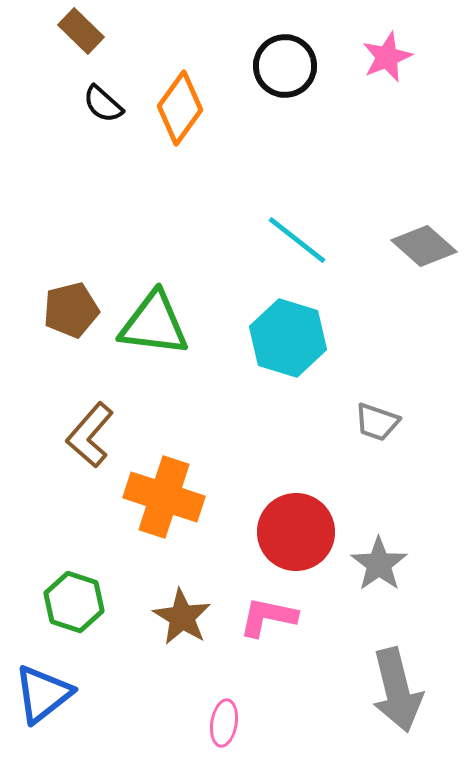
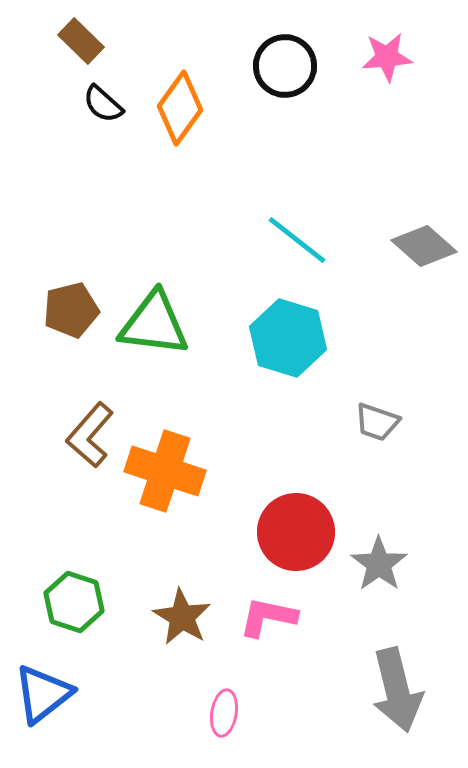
brown rectangle: moved 10 px down
pink star: rotated 18 degrees clockwise
orange cross: moved 1 px right, 26 px up
pink ellipse: moved 10 px up
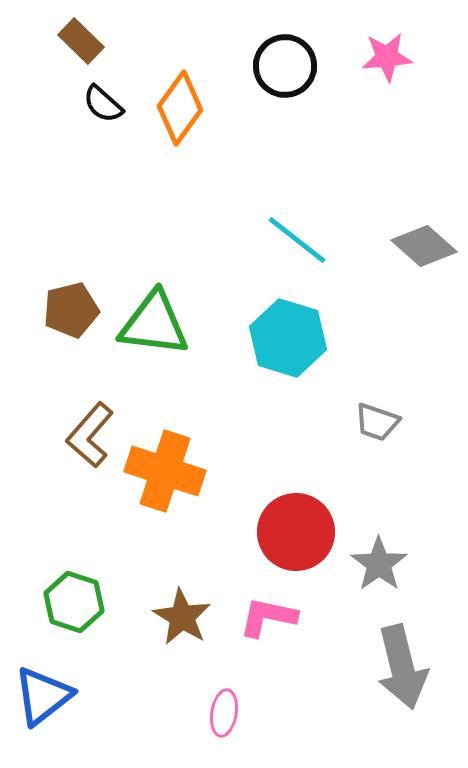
gray arrow: moved 5 px right, 23 px up
blue triangle: moved 2 px down
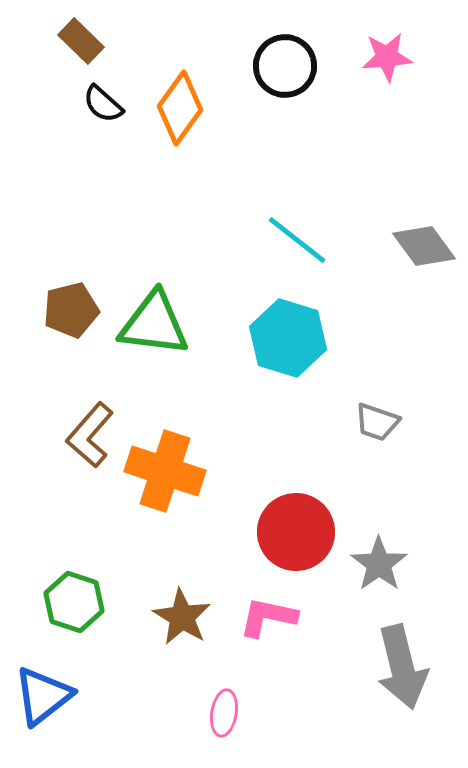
gray diamond: rotated 12 degrees clockwise
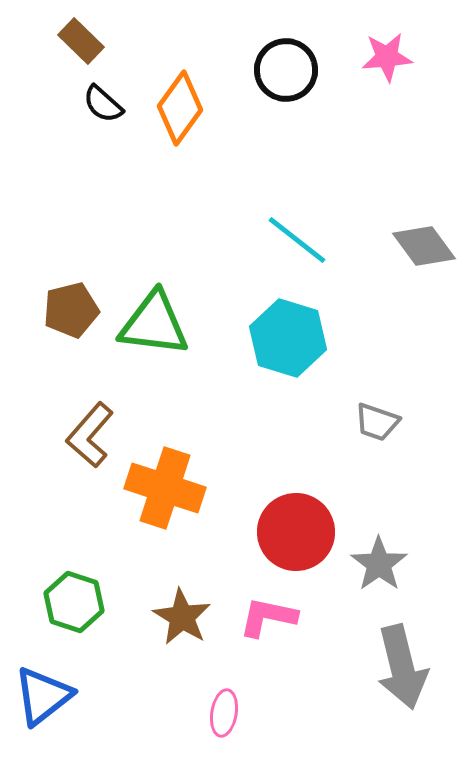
black circle: moved 1 px right, 4 px down
orange cross: moved 17 px down
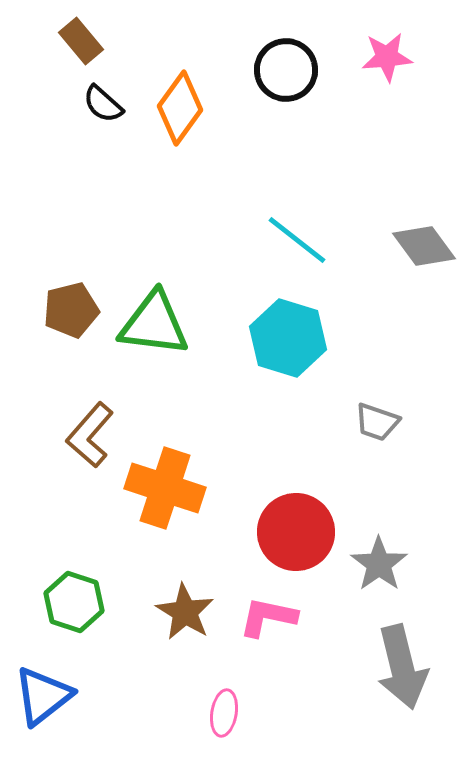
brown rectangle: rotated 6 degrees clockwise
brown star: moved 3 px right, 5 px up
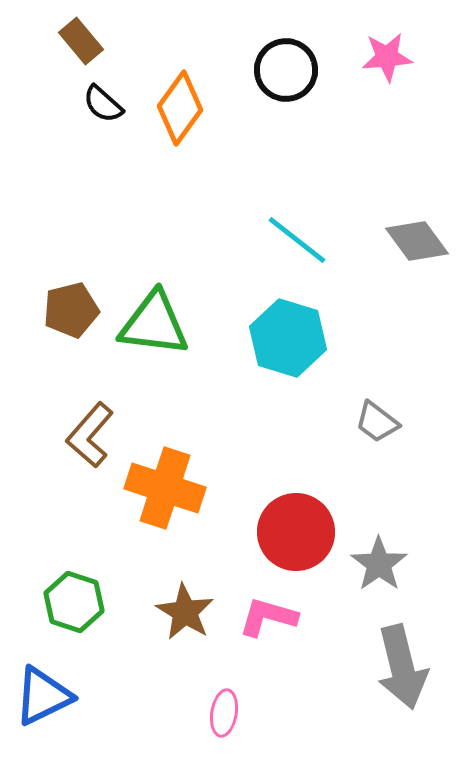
gray diamond: moved 7 px left, 5 px up
gray trapezoid: rotated 18 degrees clockwise
pink L-shape: rotated 4 degrees clockwise
blue triangle: rotated 12 degrees clockwise
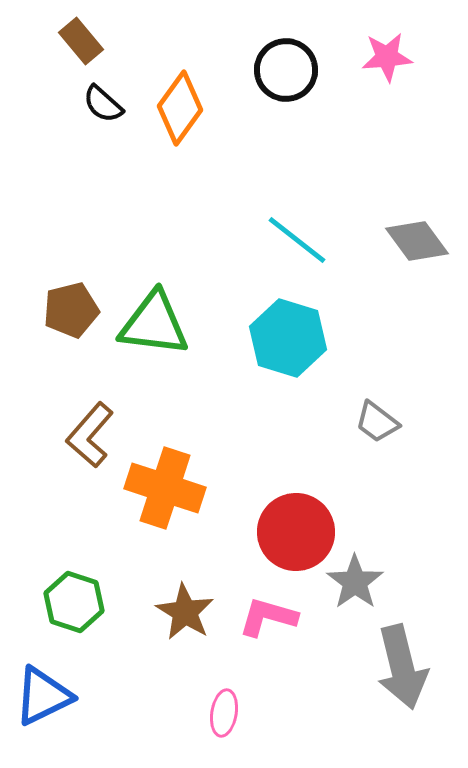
gray star: moved 24 px left, 18 px down
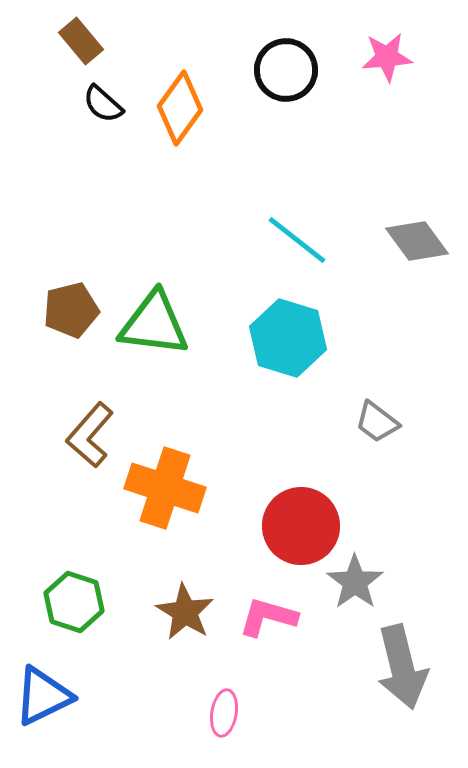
red circle: moved 5 px right, 6 px up
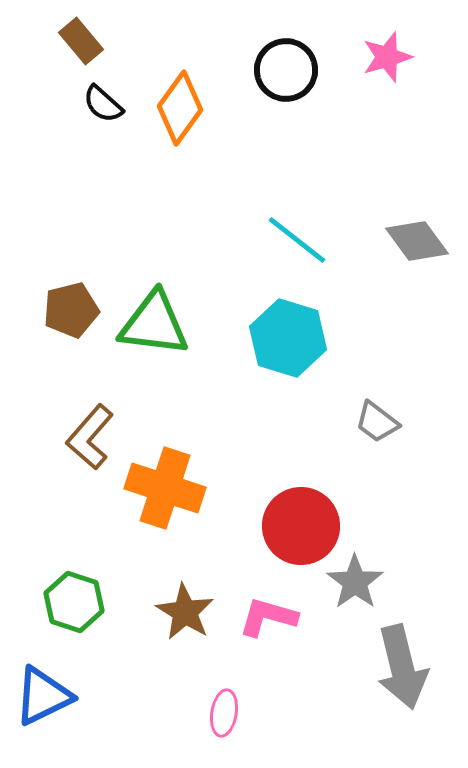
pink star: rotated 12 degrees counterclockwise
brown L-shape: moved 2 px down
